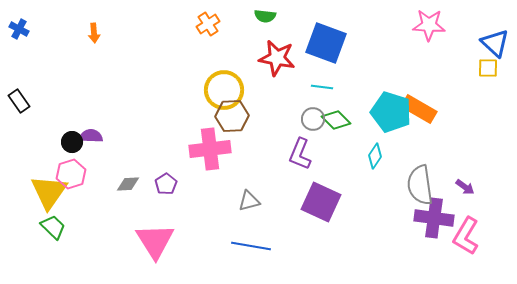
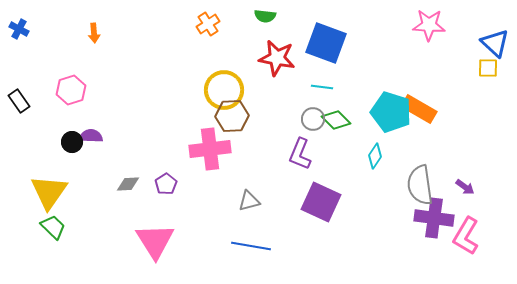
pink hexagon: moved 84 px up
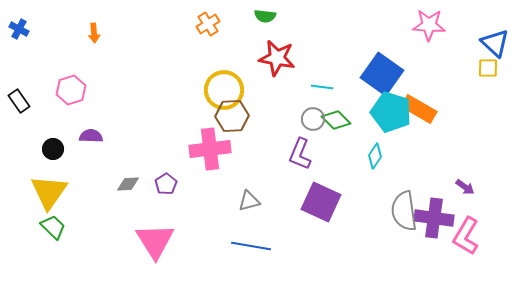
blue square: moved 56 px right, 31 px down; rotated 15 degrees clockwise
black circle: moved 19 px left, 7 px down
gray semicircle: moved 16 px left, 26 px down
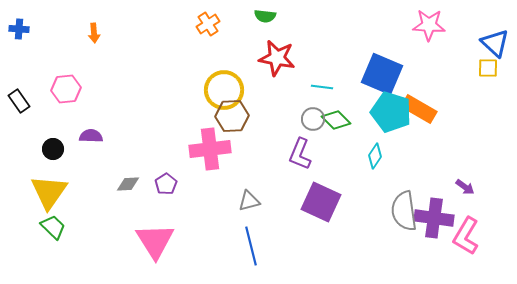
blue cross: rotated 24 degrees counterclockwise
blue square: rotated 12 degrees counterclockwise
pink hexagon: moved 5 px left, 1 px up; rotated 12 degrees clockwise
blue line: rotated 66 degrees clockwise
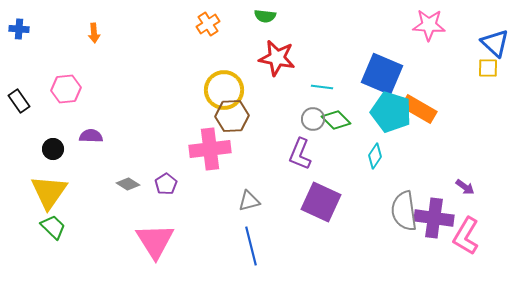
gray diamond: rotated 35 degrees clockwise
